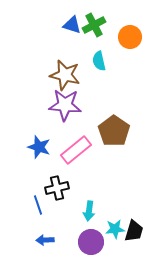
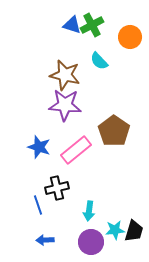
green cross: moved 2 px left
cyan semicircle: rotated 30 degrees counterclockwise
cyan star: moved 1 px down
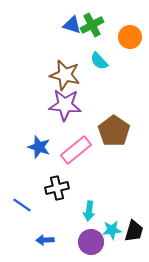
blue line: moved 16 px left; rotated 36 degrees counterclockwise
cyan star: moved 3 px left
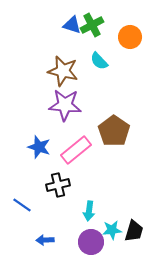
brown star: moved 2 px left, 4 px up
black cross: moved 1 px right, 3 px up
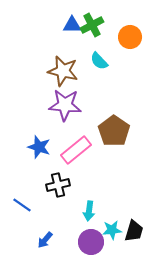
blue triangle: rotated 18 degrees counterclockwise
blue arrow: rotated 48 degrees counterclockwise
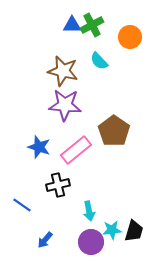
cyan arrow: rotated 18 degrees counterclockwise
